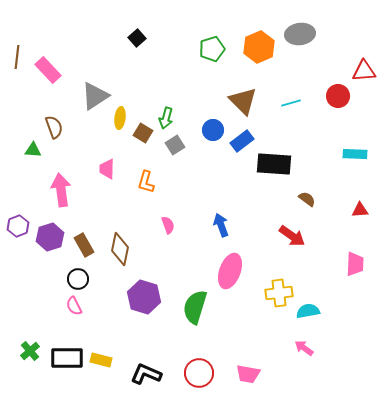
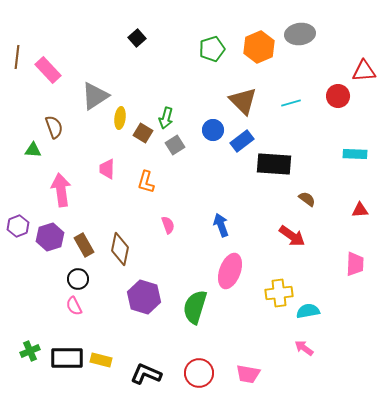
green cross at (30, 351): rotated 18 degrees clockwise
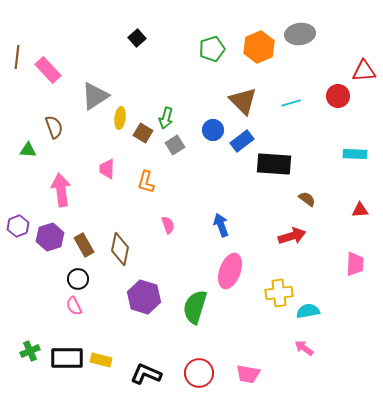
green triangle at (33, 150): moved 5 px left
red arrow at (292, 236): rotated 52 degrees counterclockwise
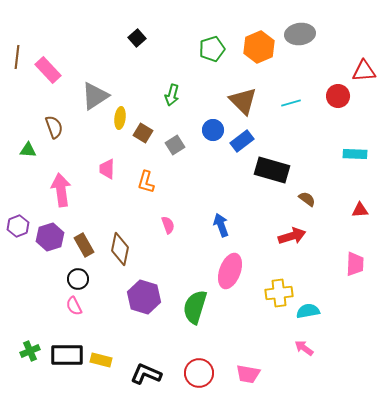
green arrow at (166, 118): moved 6 px right, 23 px up
black rectangle at (274, 164): moved 2 px left, 6 px down; rotated 12 degrees clockwise
black rectangle at (67, 358): moved 3 px up
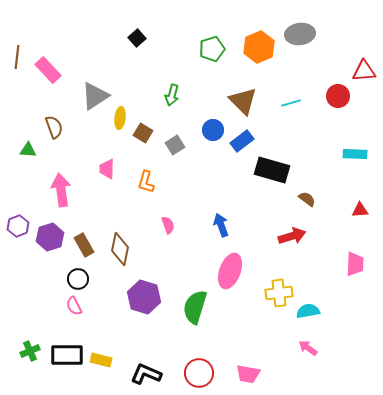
pink arrow at (304, 348): moved 4 px right
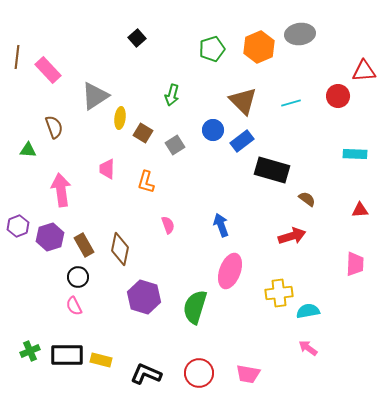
black circle at (78, 279): moved 2 px up
